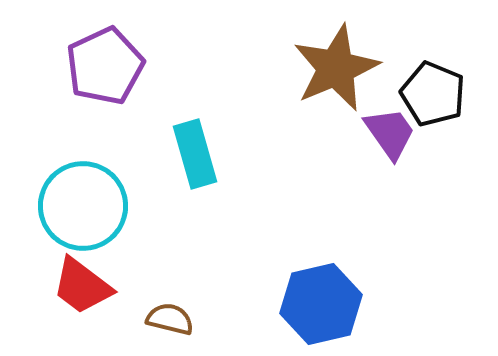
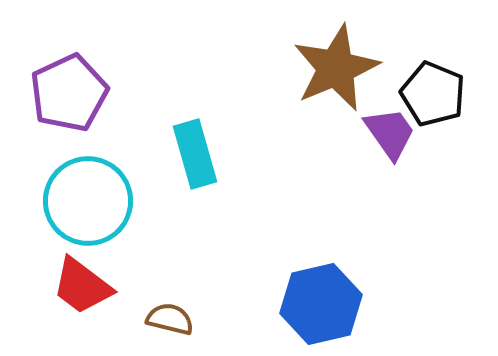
purple pentagon: moved 36 px left, 27 px down
cyan circle: moved 5 px right, 5 px up
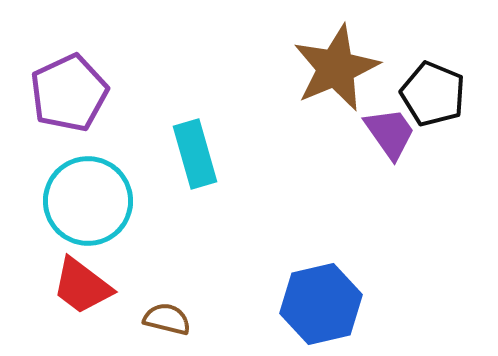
brown semicircle: moved 3 px left
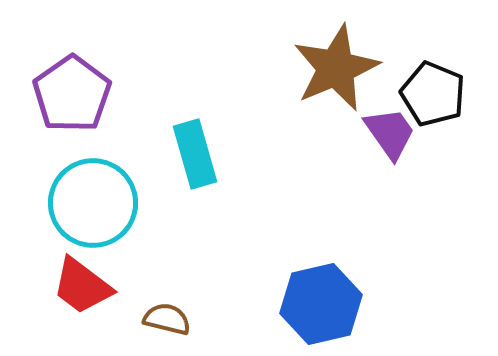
purple pentagon: moved 3 px right, 1 px down; rotated 10 degrees counterclockwise
cyan circle: moved 5 px right, 2 px down
